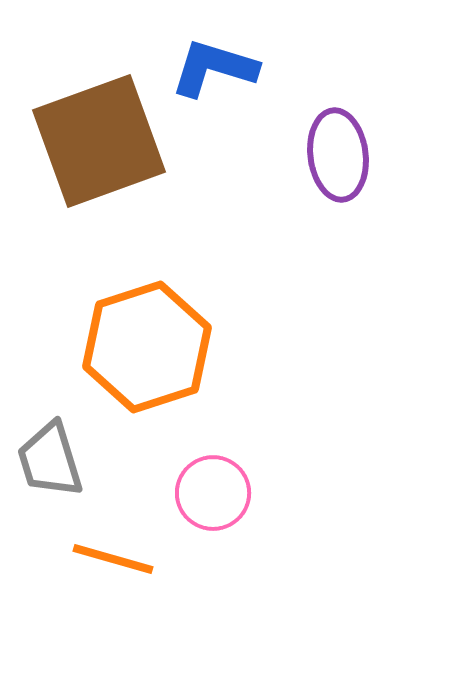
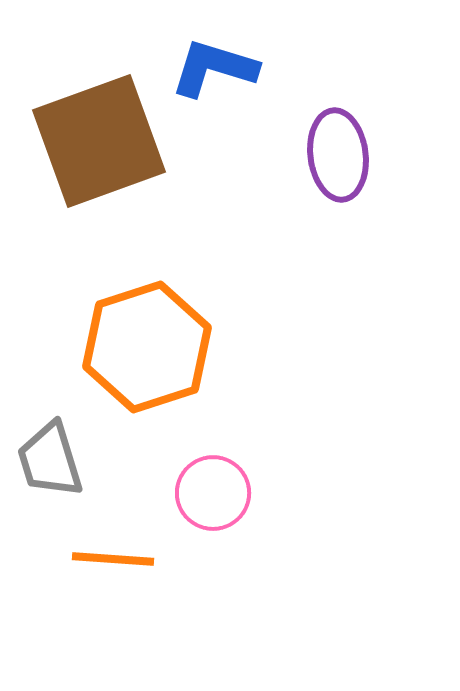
orange line: rotated 12 degrees counterclockwise
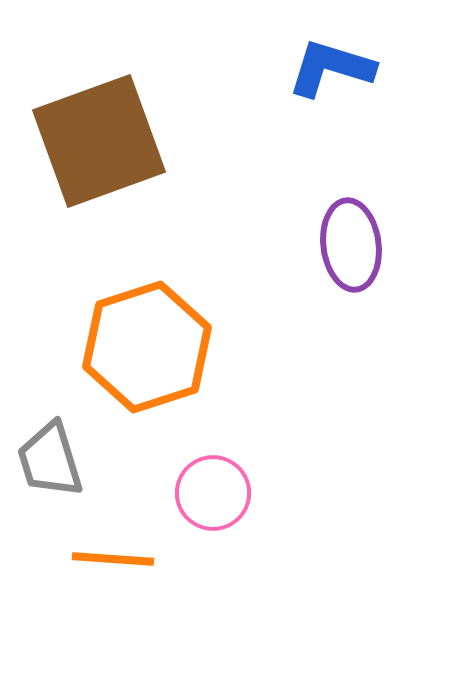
blue L-shape: moved 117 px right
purple ellipse: moved 13 px right, 90 px down
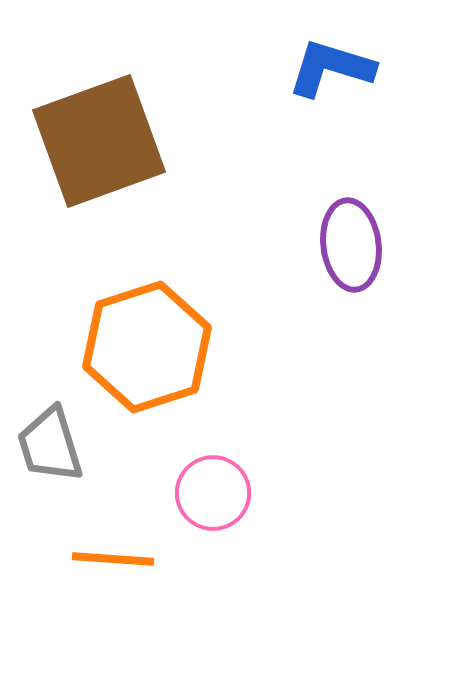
gray trapezoid: moved 15 px up
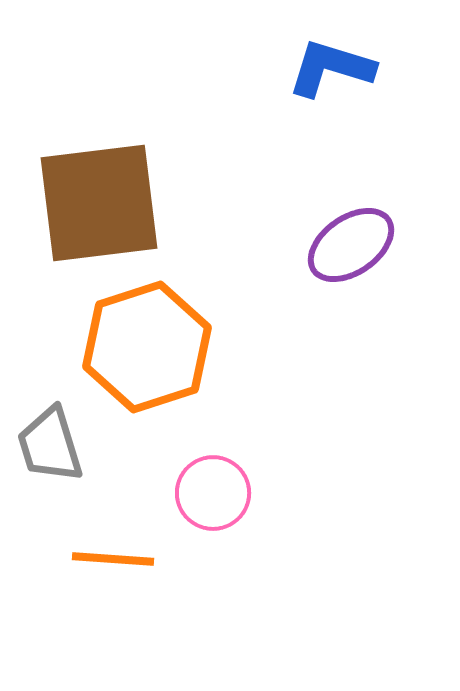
brown square: moved 62 px down; rotated 13 degrees clockwise
purple ellipse: rotated 62 degrees clockwise
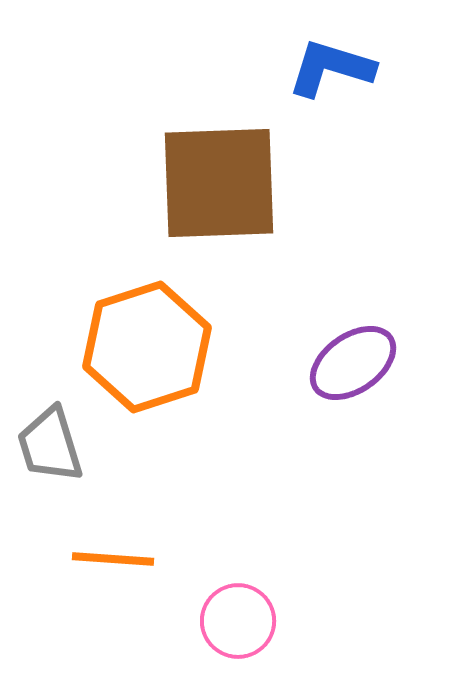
brown square: moved 120 px right, 20 px up; rotated 5 degrees clockwise
purple ellipse: moved 2 px right, 118 px down
pink circle: moved 25 px right, 128 px down
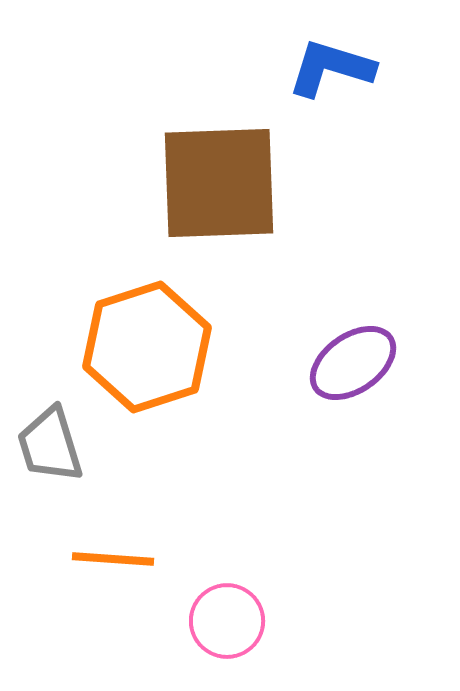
pink circle: moved 11 px left
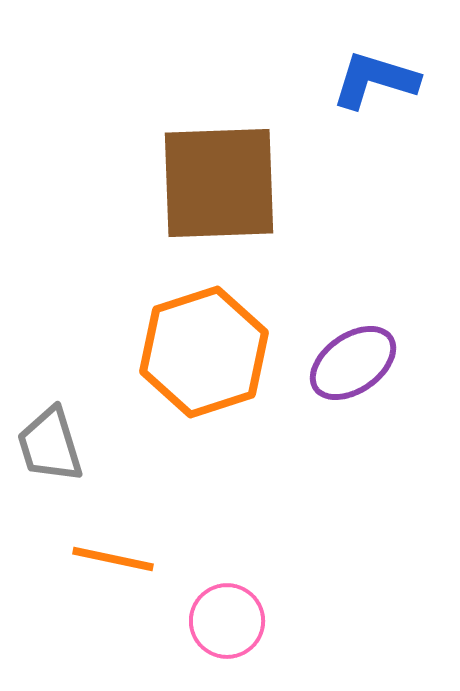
blue L-shape: moved 44 px right, 12 px down
orange hexagon: moved 57 px right, 5 px down
orange line: rotated 8 degrees clockwise
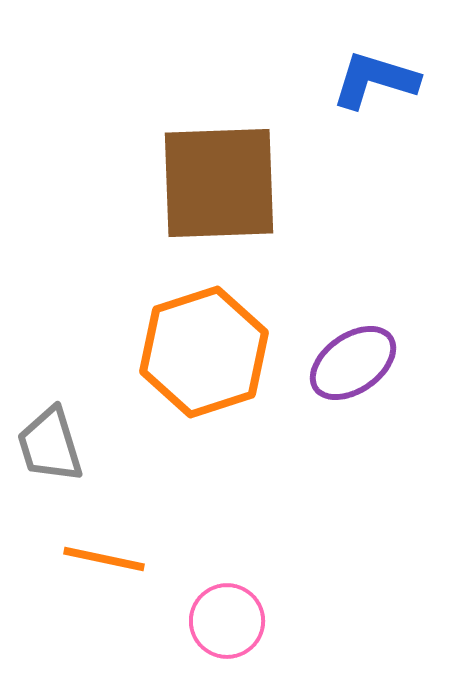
orange line: moved 9 px left
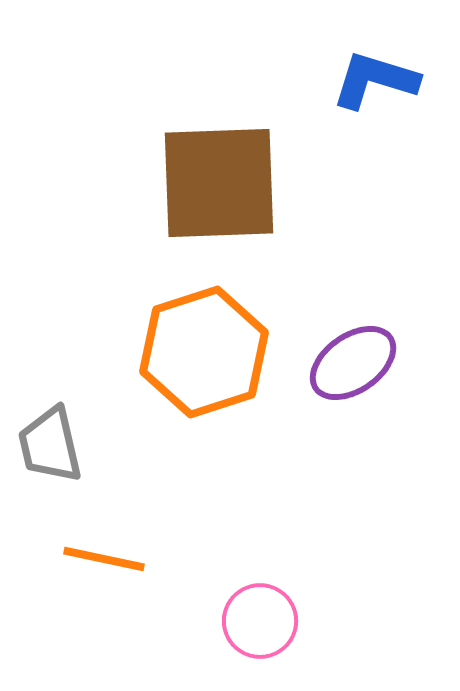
gray trapezoid: rotated 4 degrees clockwise
pink circle: moved 33 px right
